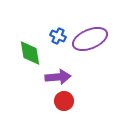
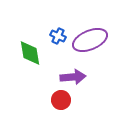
purple ellipse: moved 1 px down
purple arrow: moved 15 px right
red circle: moved 3 px left, 1 px up
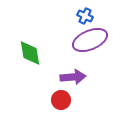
blue cross: moved 27 px right, 20 px up
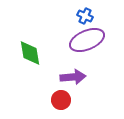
purple ellipse: moved 3 px left
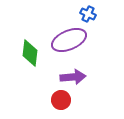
blue cross: moved 3 px right, 2 px up
purple ellipse: moved 18 px left
green diamond: rotated 16 degrees clockwise
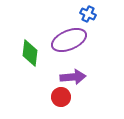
red circle: moved 3 px up
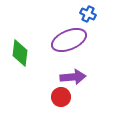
green diamond: moved 10 px left
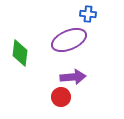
blue cross: rotated 21 degrees counterclockwise
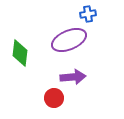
blue cross: rotated 14 degrees counterclockwise
red circle: moved 7 px left, 1 px down
